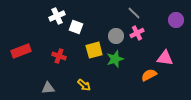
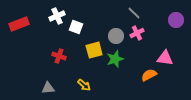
red rectangle: moved 2 px left, 27 px up
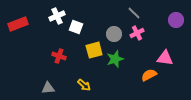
red rectangle: moved 1 px left
gray circle: moved 2 px left, 2 px up
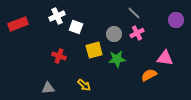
green star: moved 2 px right; rotated 12 degrees clockwise
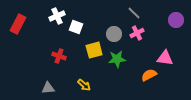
red rectangle: rotated 42 degrees counterclockwise
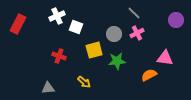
green star: moved 2 px down
yellow arrow: moved 3 px up
